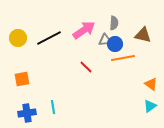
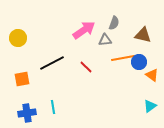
gray semicircle: rotated 16 degrees clockwise
black line: moved 3 px right, 25 px down
blue circle: moved 24 px right, 18 px down
orange triangle: moved 1 px right, 9 px up
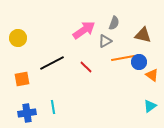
gray triangle: moved 1 px down; rotated 24 degrees counterclockwise
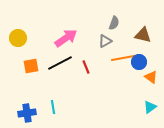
pink arrow: moved 18 px left, 8 px down
black line: moved 8 px right
red line: rotated 24 degrees clockwise
orange triangle: moved 1 px left, 2 px down
orange square: moved 9 px right, 13 px up
cyan triangle: moved 1 px down
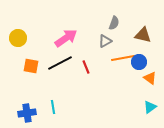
orange square: rotated 21 degrees clockwise
orange triangle: moved 1 px left, 1 px down
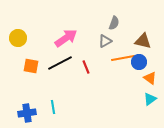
brown triangle: moved 6 px down
cyan triangle: moved 8 px up
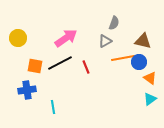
orange square: moved 4 px right
blue cross: moved 23 px up
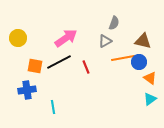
black line: moved 1 px left, 1 px up
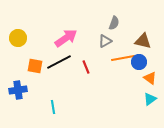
blue cross: moved 9 px left
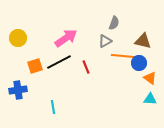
orange line: moved 2 px up; rotated 15 degrees clockwise
blue circle: moved 1 px down
orange square: rotated 28 degrees counterclockwise
cyan triangle: rotated 40 degrees clockwise
